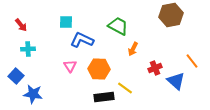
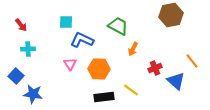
pink triangle: moved 2 px up
yellow line: moved 6 px right, 2 px down
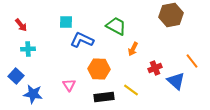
green trapezoid: moved 2 px left
pink triangle: moved 1 px left, 21 px down
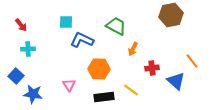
red cross: moved 3 px left; rotated 16 degrees clockwise
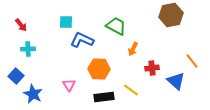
blue star: rotated 18 degrees clockwise
